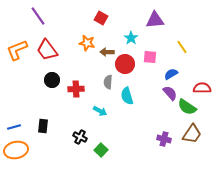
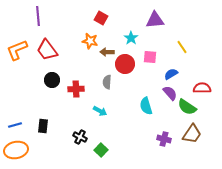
purple line: rotated 30 degrees clockwise
orange star: moved 3 px right, 2 px up
gray semicircle: moved 1 px left
cyan semicircle: moved 19 px right, 10 px down
blue line: moved 1 px right, 2 px up
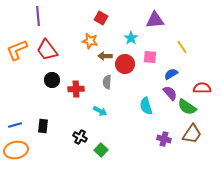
brown arrow: moved 2 px left, 4 px down
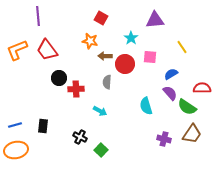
black circle: moved 7 px right, 2 px up
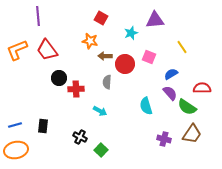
cyan star: moved 5 px up; rotated 16 degrees clockwise
pink square: moved 1 px left; rotated 16 degrees clockwise
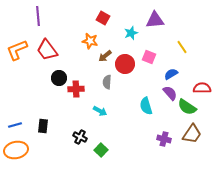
red square: moved 2 px right
brown arrow: rotated 40 degrees counterclockwise
